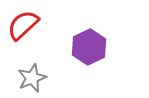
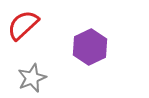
purple hexagon: moved 1 px right
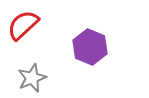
purple hexagon: rotated 12 degrees counterclockwise
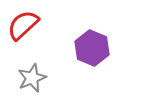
purple hexagon: moved 2 px right, 1 px down
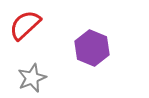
red semicircle: moved 2 px right
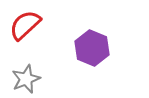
gray star: moved 6 px left, 1 px down
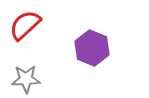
gray star: rotated 20 degrees clockwise
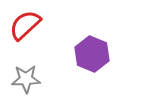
purple hexagon: moved 6 px down
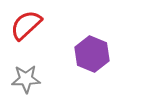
red semicircle: moved 1 px right
